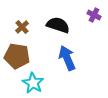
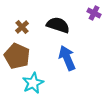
purple cross: moved 2 px up
brown pentagon: rotated 15 degrees clockwise
cyan star: rotated 15 degrees clockwise
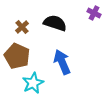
black semicircle: moved 3 px left, 2 px up
blue arrow: moved 5 px left, 4 px down
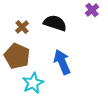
purple cross: moved 2 px left, 3 px up; rotated 24 degrees clockwise
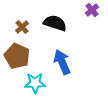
cyan star: moved 2 px right; rotated 25 degrees clockwise
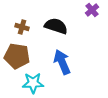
black semicircle: moved 1 px right, 3 px down
brown cross: rotated 32 degrees counterclockwise
brown pentagon: rotated 15 degrees counterclockwise
cyan star: moved 2 px left
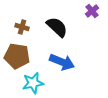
purple cross: moved 1 px down
black semicircle: moved 1 px right, 1 px down; rotated 25 degrees clockwise
blue arrow: rotated 135 degrees clockwise
cyan star: rotated 10 degrees counterclockwise
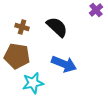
purple cross: moved 4 px right, 1 px up
blue arrow: moved 2 px right, 2 px down
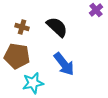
blue arrow: rotated 30 degrees clockwise
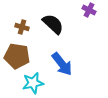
purple cross: moved 7 px left; rotated 24 degrees counterclockwise
black semicircle: moved 4 px left, 3 px up
blue arrow: moved 2 px left
